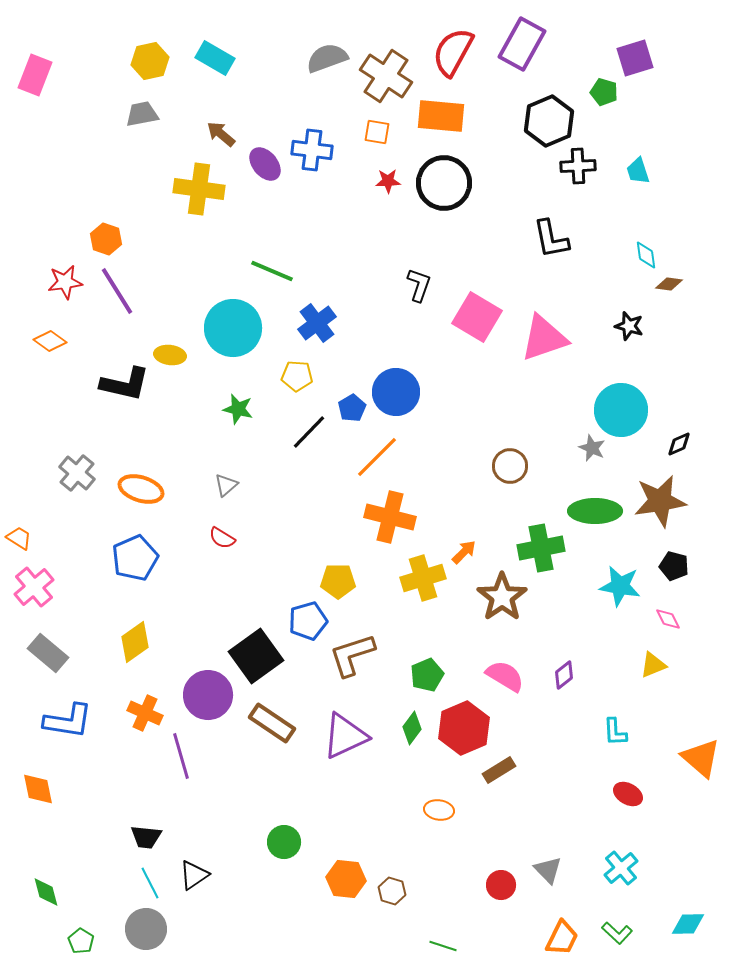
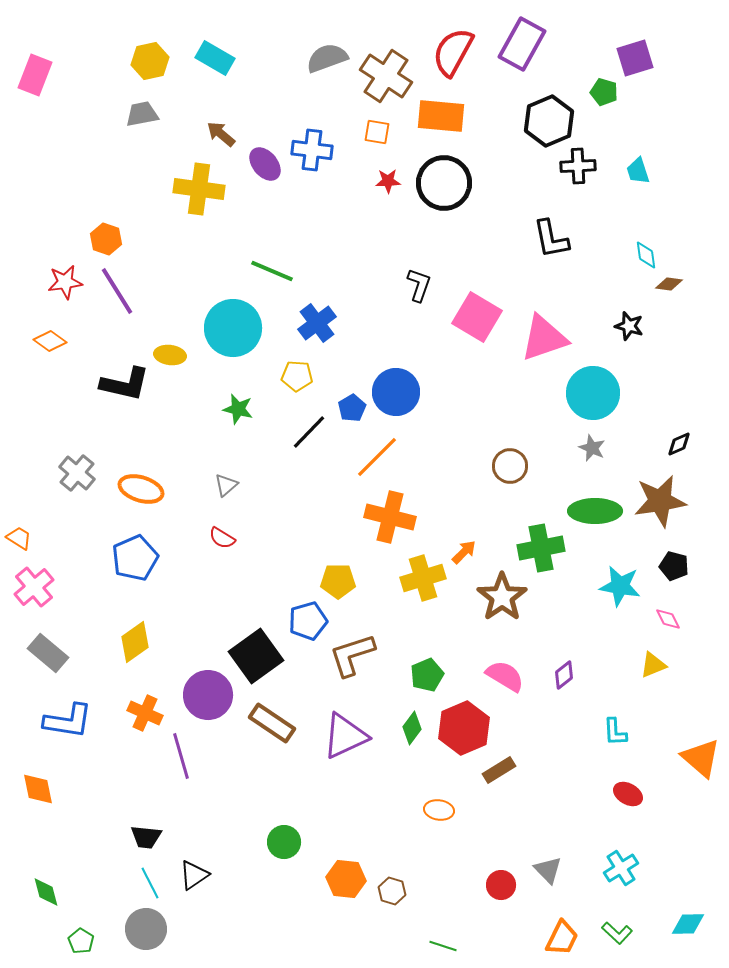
cyan circle at (621, 410): moved 28 px left, 17 px up
cyan cross at (621, 868): rotated 8 degrees clockwise
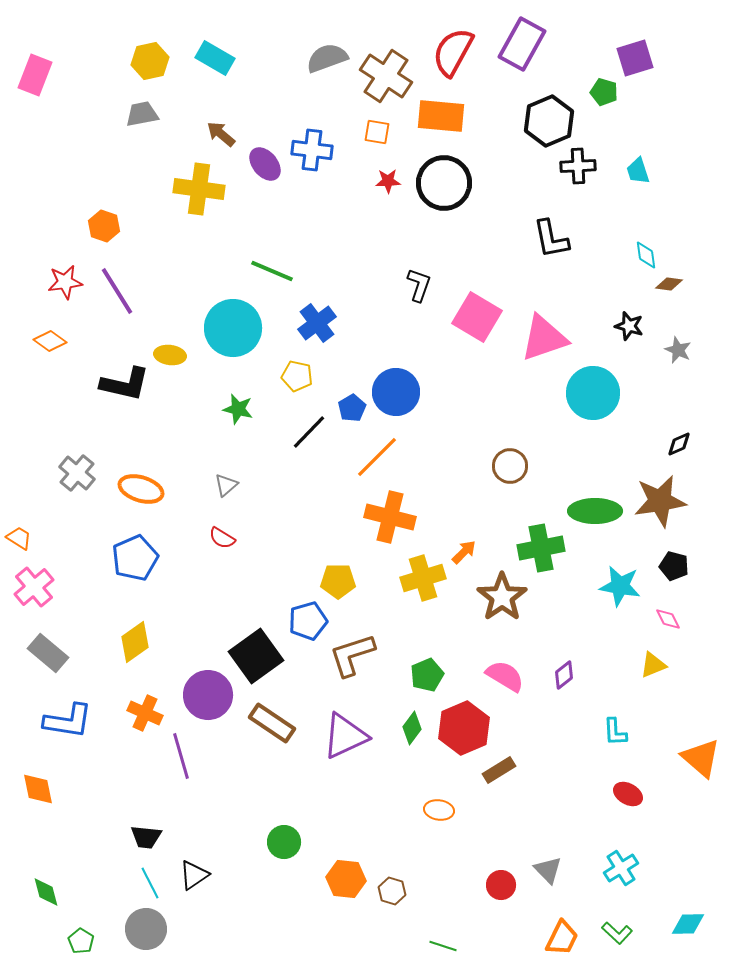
orange hexagon at (106, 239): moved 2 px left, 13 px up
yellow pentagon at (297, 376): rotated 8 degrees clockwise
gray star at (592, 448): moved 86 px right, 98 px up
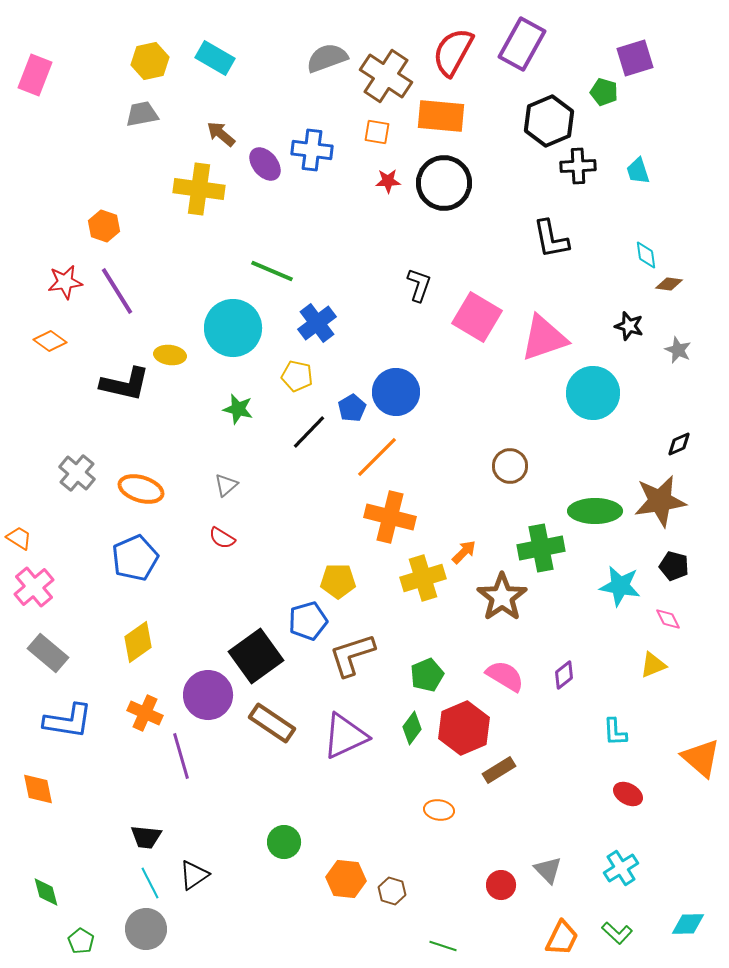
yellow diamond at (135, 642): moved 3 px right
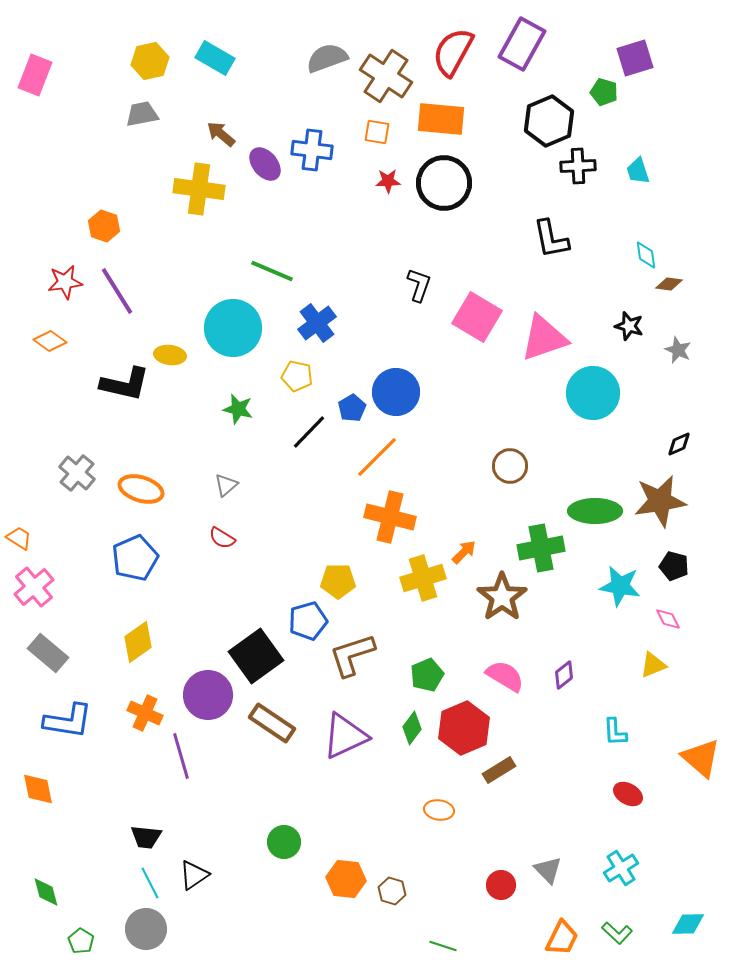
orange rectangle at (441, 116): moved 3 px down
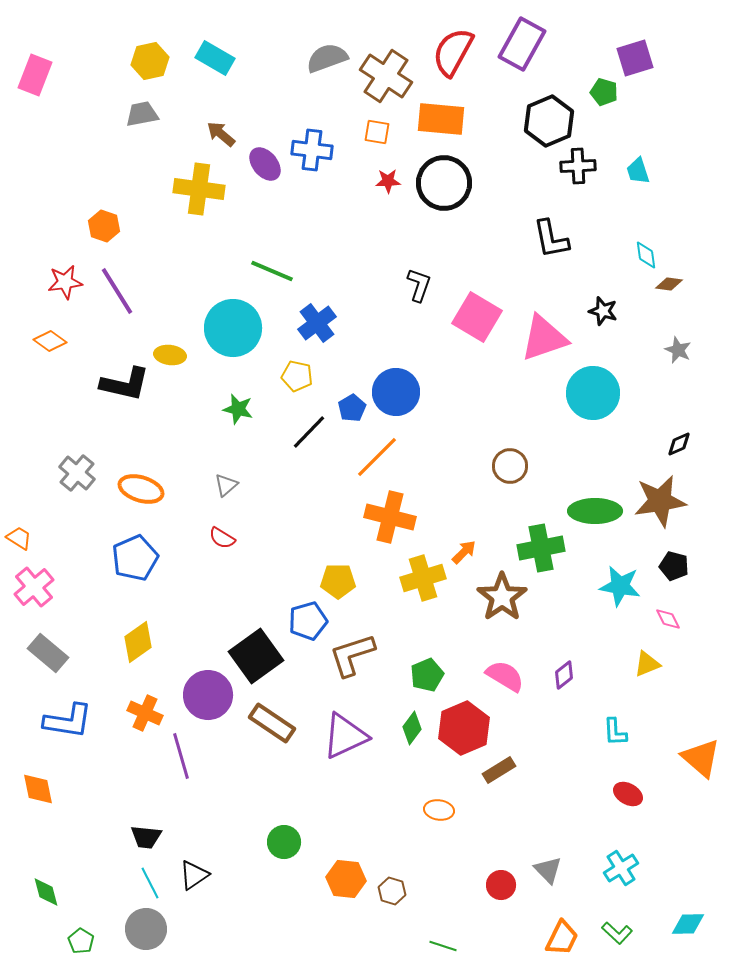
black star at (629, 326): moved 26 px left, 15 px up
yellow triangle at (653, 665): moved 6 px left, 1 px up
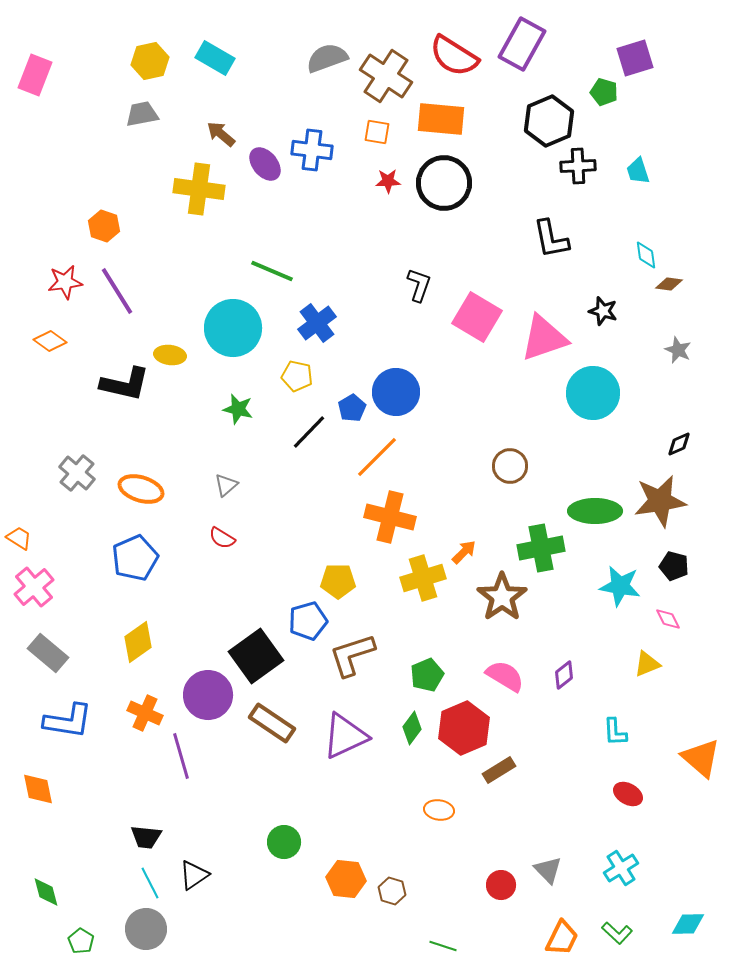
red semicircle at (453, 52): moved 1 px right, 4 px down; rotated 87 degrees counterclockwise
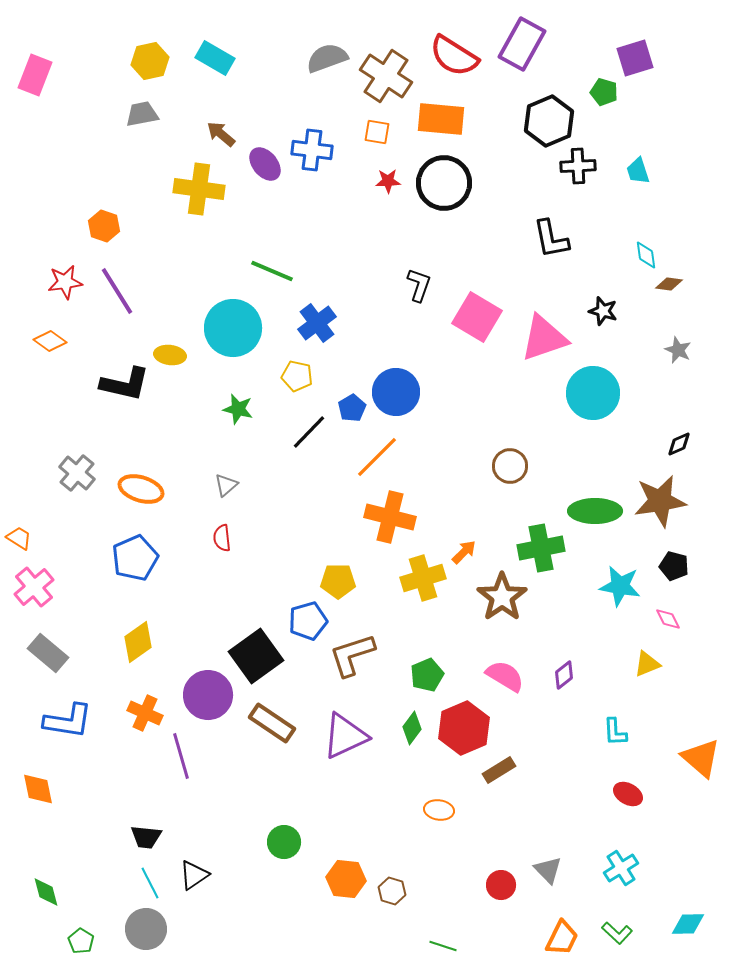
red semicircle at (222, 538): rotated 52 degrees clockwise
